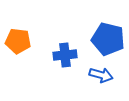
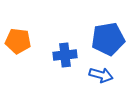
blue pentagon: rotated 24 degrees counterclockwise
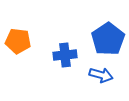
blue pentagon: rotated 24 degrees counterclockwise
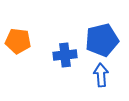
blue pentagon: moved 6 px left, 1 px down; rotated 20 degrees clockwise
blue arrow: rotated 110 degrees counterclockwise
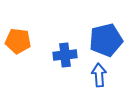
blue pentagon: moved 4 px right
blue arrow: moved 2 px left
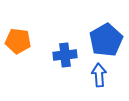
blue pentagon: rotated 16 degrees counterclockwise
